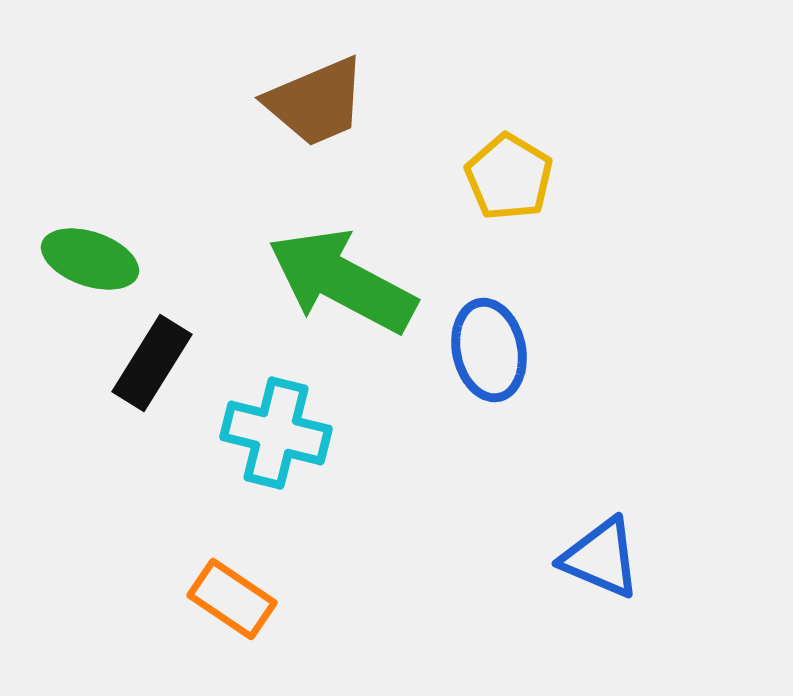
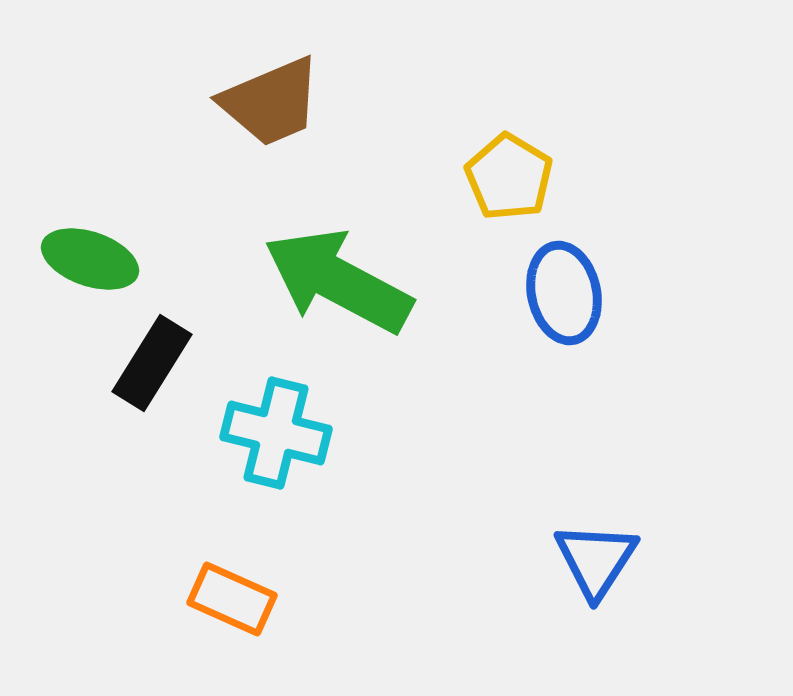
brown trapezoid: moved 45 px left
green arrow: moved 4 px left
blue ellipse: moved 75 px right, 57 px up
blue triangle: moved 5 px left, 2 px down; rotated 40 degrees clockwise
orange rectangle: rotated 10 degrees counterclockwise
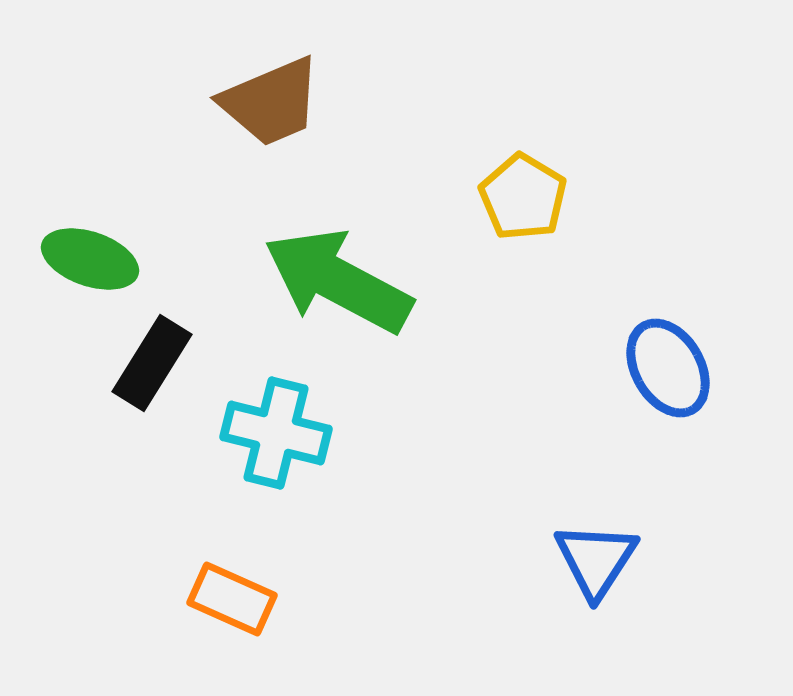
yellow pentagon: moved 14 px right, 20 px down
blue ellipse: moved 104 px right, 75 px down; rotated 18 degrees counterclockwise
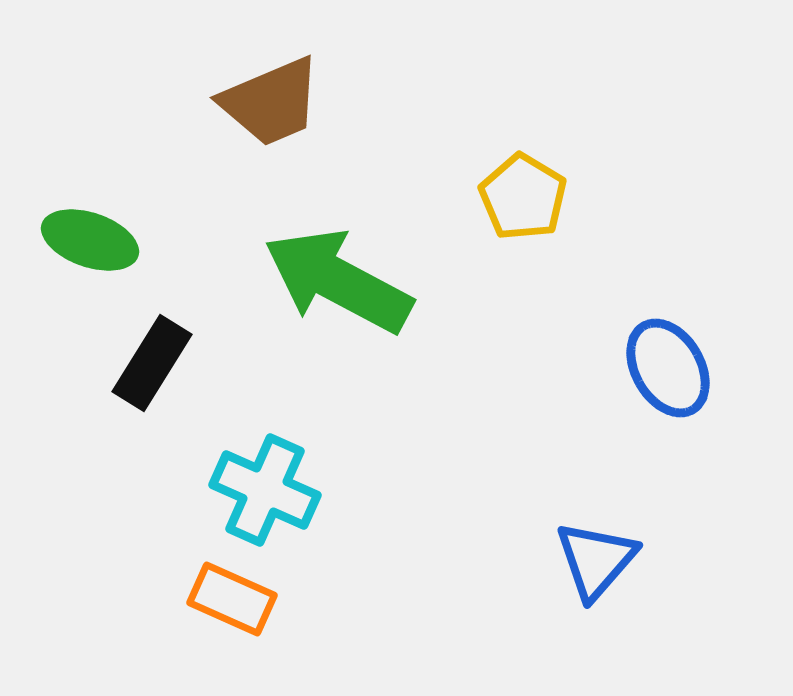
green ellipse: moved 19 px up
cyan cross: moved 11 px left, 57 px down; rotated 10 degrees clockwise
blue triangle: rotated 8 degrees clockwise
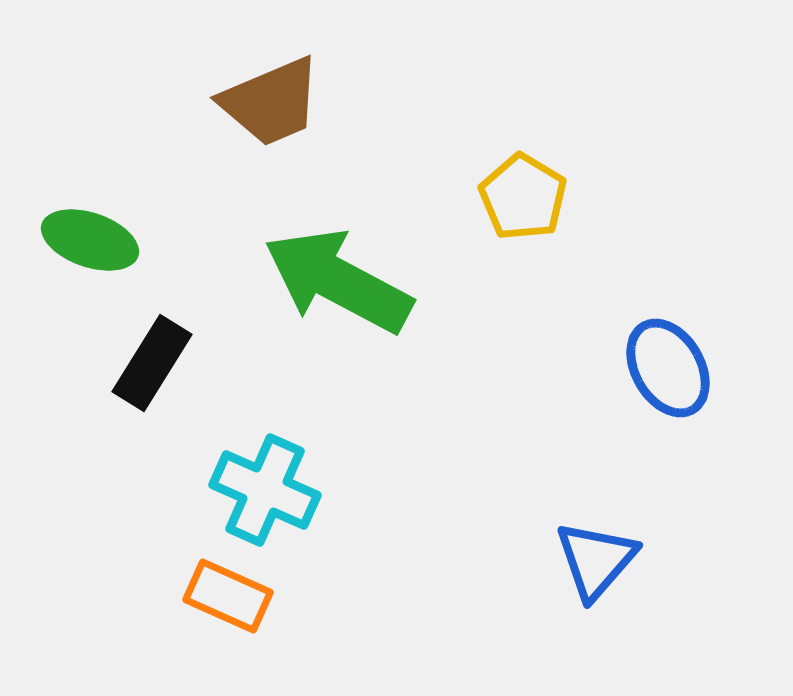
orange rectangle: moved 4 px left, 3 px up
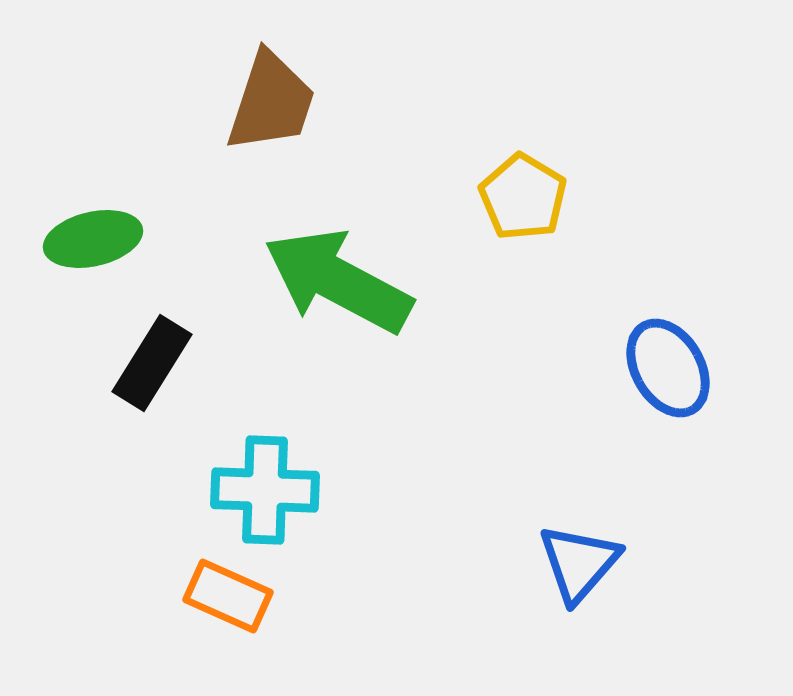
brown trapezoid: rotated 49 degrees counterclockwise
green ellipse: moved 3 px right, 1 px up; rotated 32 degrees counterclockwise
cyan cross: rotated 22 degrees counterclockwise
blue triangle: moved 17 px left, 3 px down
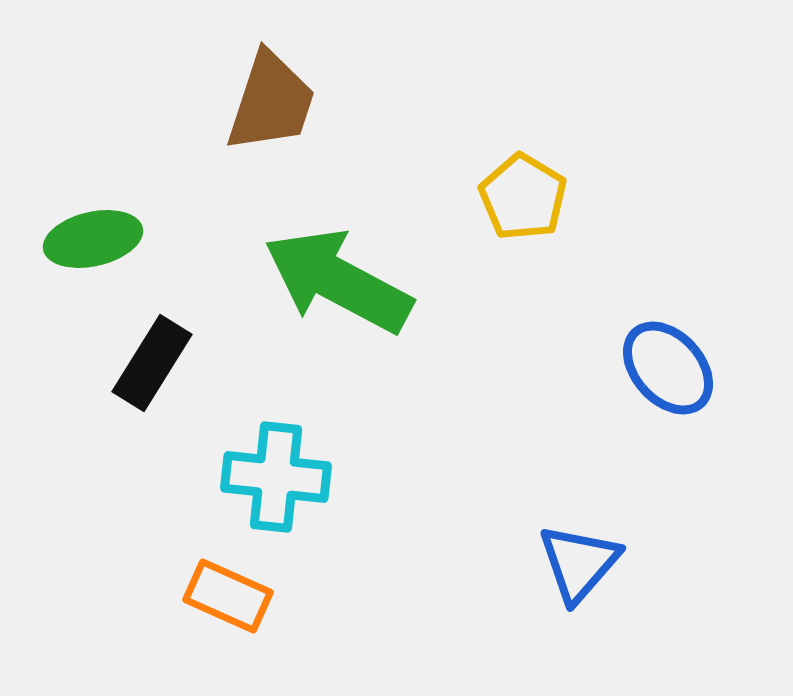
blue ellipse: rotated 12 degrees counterclockwise
cyan cross: moved 11 px right, 13 px up; rotated 4 degrees clockwise
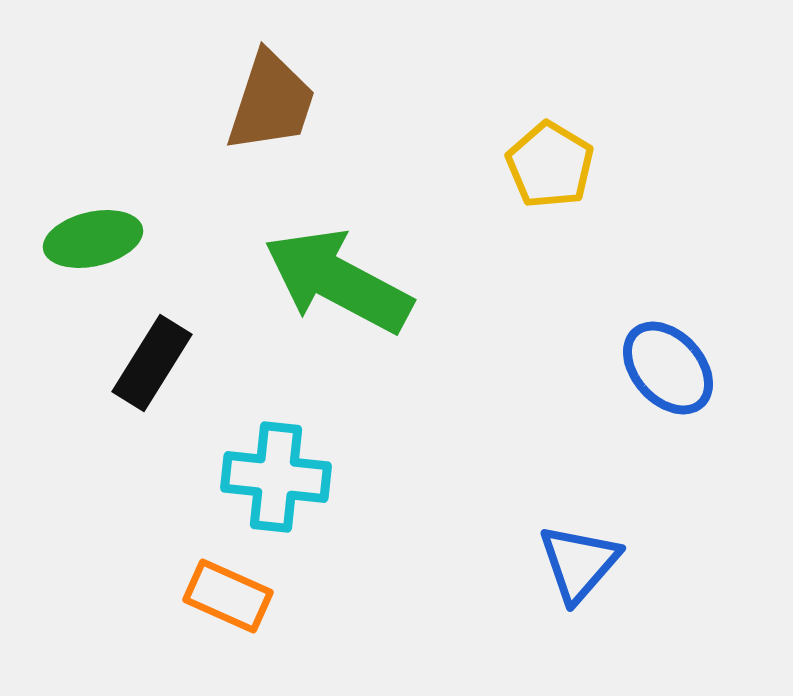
yellow pentagon: moved 27 px right, 32 px up
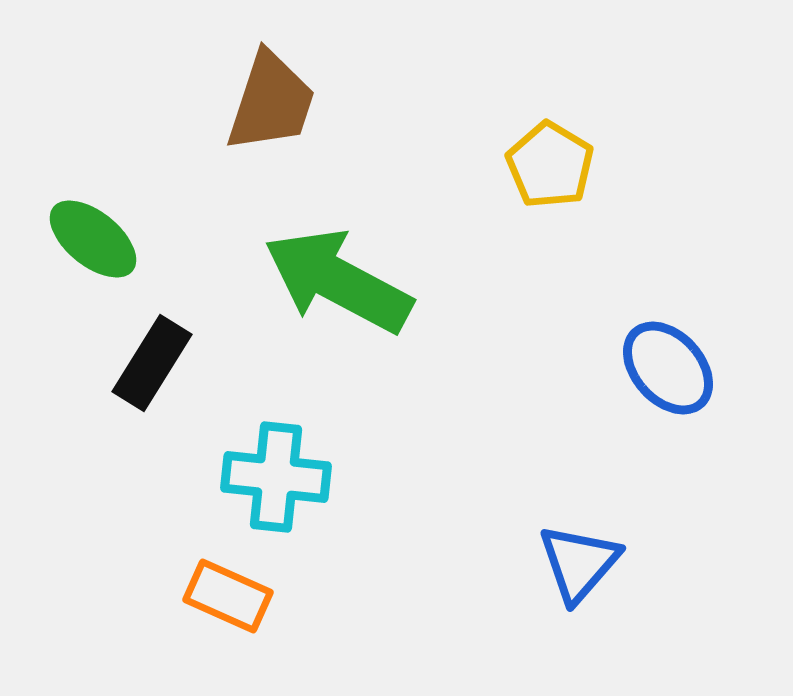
green ellipse: rotated 52 degrees clockwise
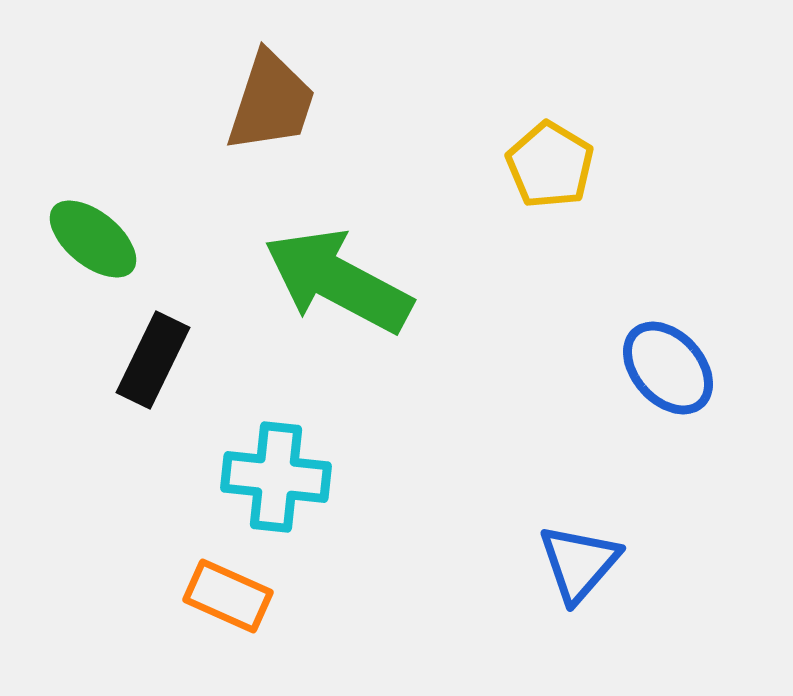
black rectangle: moved 1 px right, 3 px up; rotated 6 degrees counterclockwise
